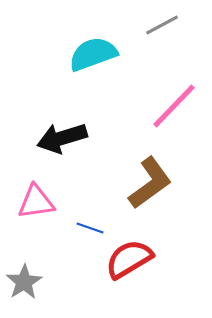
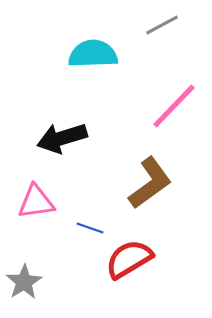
cyan semicircle: rotated 18 degrees clockwise
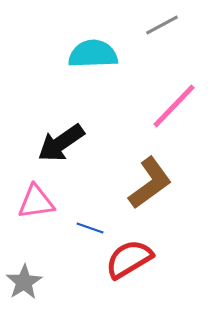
black arrow: moved 1 px left, 5 px down; rotated 18 degrees counterclockwise
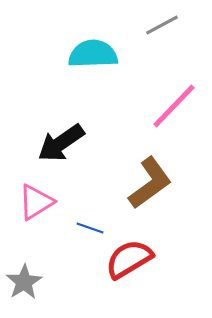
pink triangle: rotated 24 degrees counterclockwise
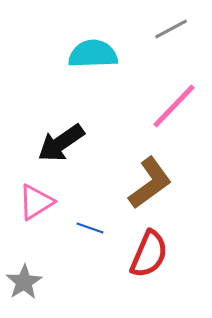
gray line: moved 9 px right, 4 px down
red semicircle: moved 20 px right, 5 px up; rotated 144 degrees clockwise
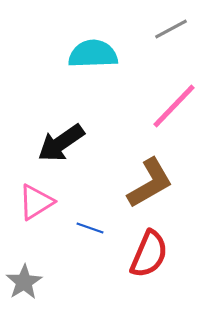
brown L-shape: rotated 6 degrees clockwise
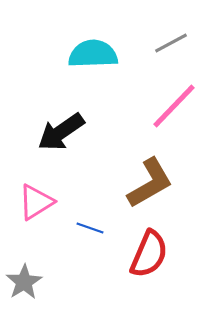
gray line: moved 14 px down
black arrow: moved 11 px up
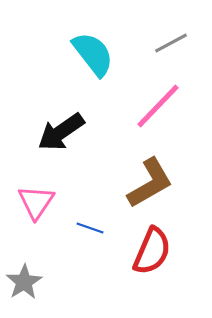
cyan semicircle: rotated 54 degrees clockwise
pink line: moved 16 px left
pink triangle: rotated 24 degrees counterclockwise
red semicircle: moved 3 px right, 3 px up
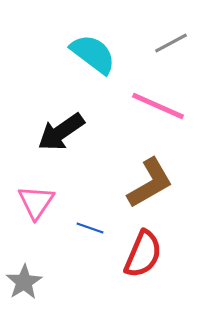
cyan semicircle: rotated 15 degrees counterclockwise
pink line: rotated 70 degrees clockwise
red semicircle: moved 9 px left, 3 px down
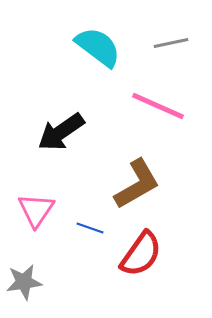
gray line: rotated 16 degrees clockwise
cyan semicircle: moved 5 px right, 7 px up
brown L-shape: moved 13 px left, 1 px down
pink triangle: moved 8 px down
red semicircle: moved 2 px left; rotated 12 degrees clockwise
gray star: rotated 24 degrees clockwise
